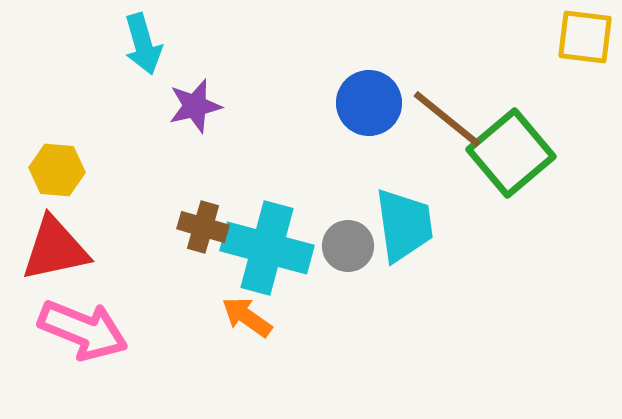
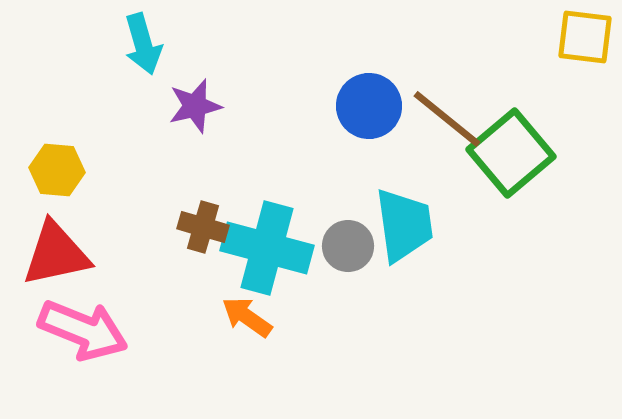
blue circle: moved 3 px down
red triangle: moved 1 px right, 5 px down
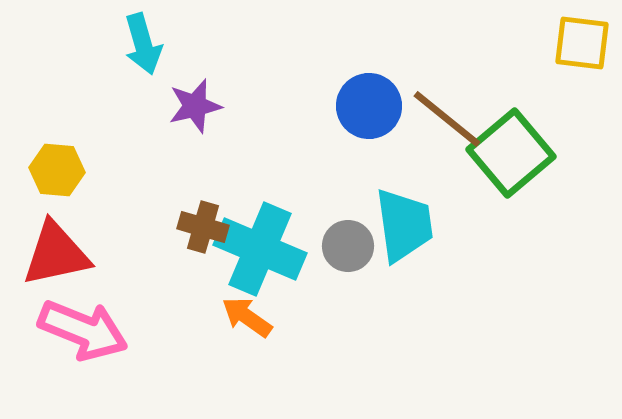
yellow square: moved 3 px left, 6 px down
cyan cross: moved 7 px left, 1 px down; rotated 8 degrees clockwise
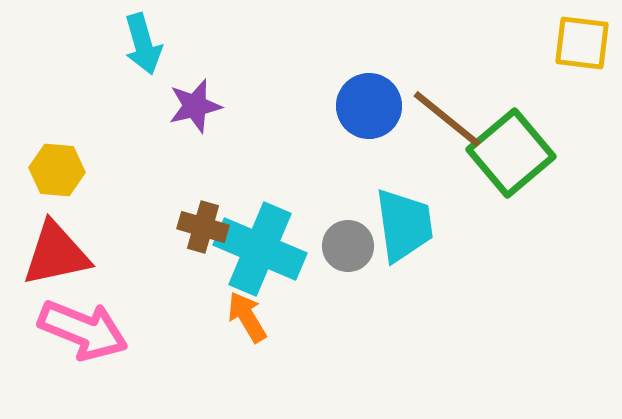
orange arrow: rotated 24 degrees clockwise
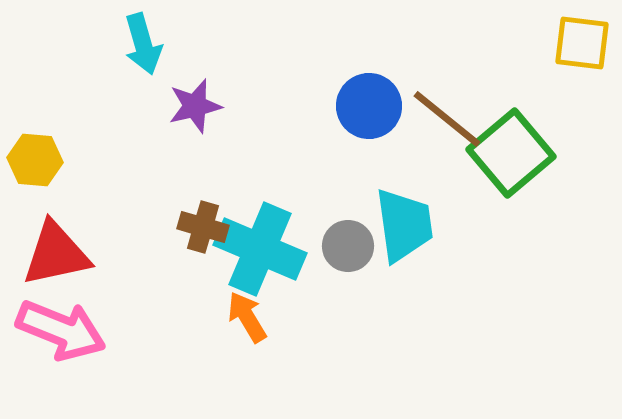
yellow hexagon: moved 22 px left, 10 px up
pink arrow: moved 22 px left
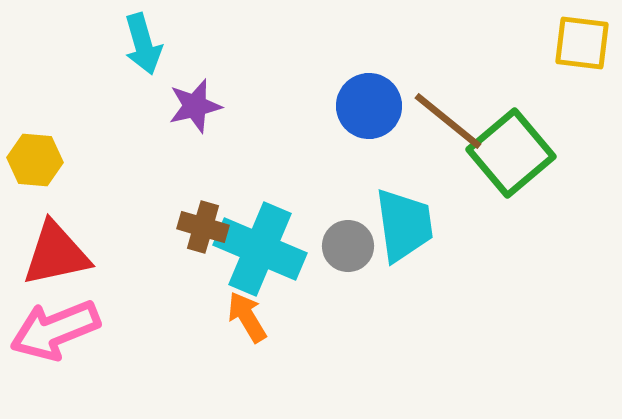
brown line: moved 1 px right, 2 px down
pink arrow: moved 6 px left; rotated 136 degrees clockwise
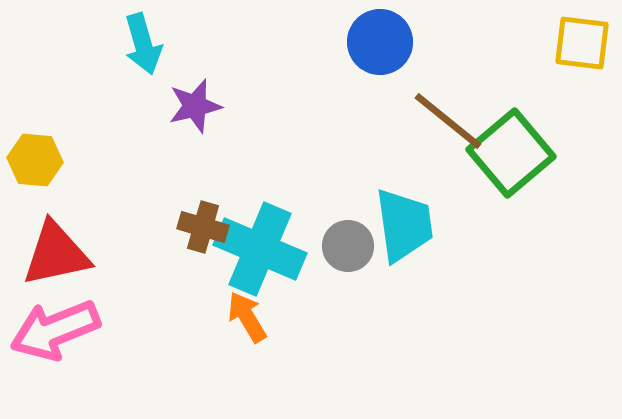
blue circle: moved 11 px right, 64 px up
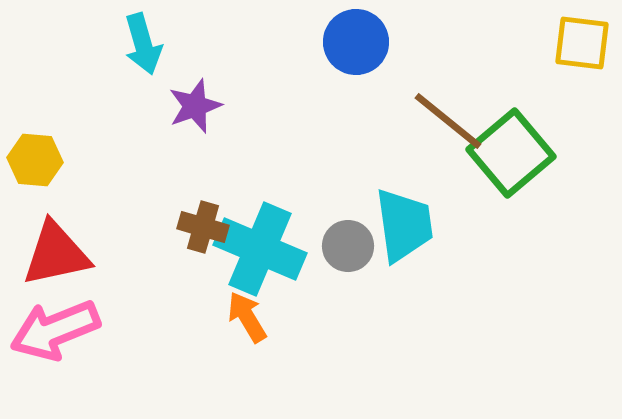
blue circle: moved 24 px left
purple star: rotated 6 degrees counterclockwise
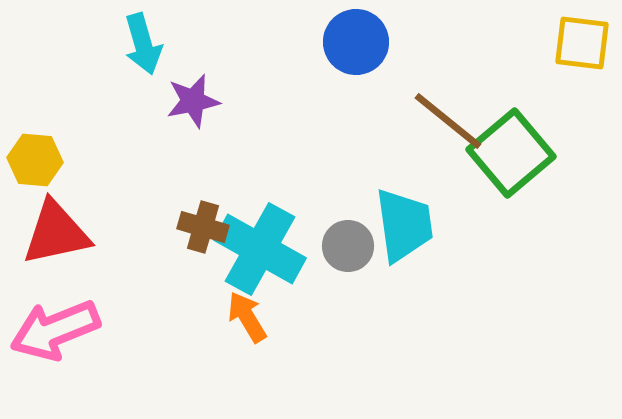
purple star: moved 2 px left, 5 px up; rotated 8 degrees clockwise
cyan cross: rotated 6 degrees clockwise
red triangle: moved 21 px up
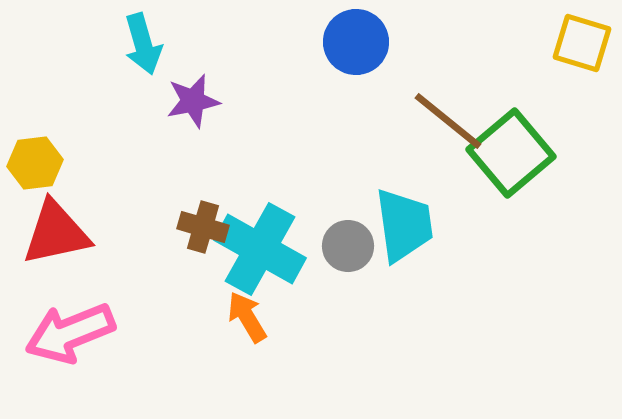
yellow square: rotated 10 degrees clockwise
yellow hexagon: moved 3 px down; rotated 12 degrees counterclockwise
pink arrow: moved 15 px right, 3 px down
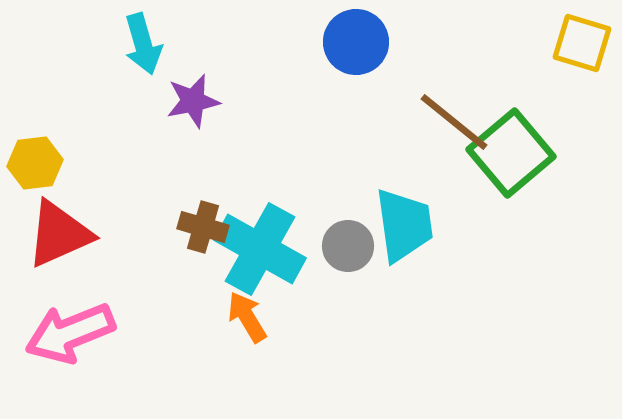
brown line: moved 6 px right, 1 px down
red triangle: moved 3 px right, 1 px down; rotated 12 degrees counterclockwise
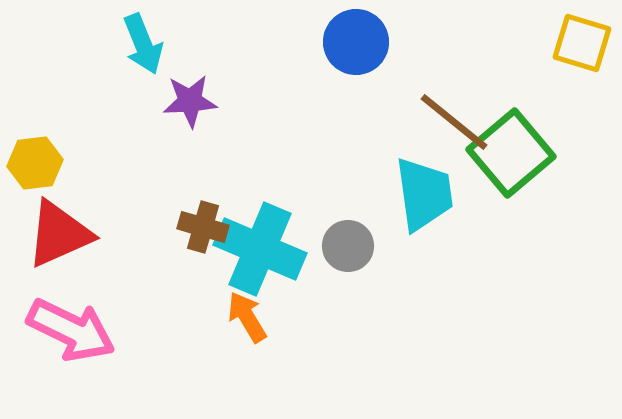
cyan arrow: rotated 6 degrees counterclockwise
purple star: moved 3 px left; rotated 8 degrees clockwise
cyan trapezoid: moved 20 px right, 31 px up
cyan cross: rotated 6 degrees counterclockwise
pink arrow: moved 1 px right, 3 px up; rotated 132 degrees counterclockwise
